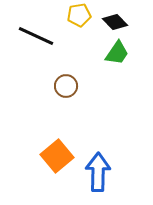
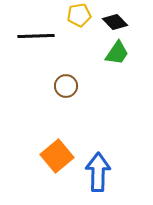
black line: rotated 27 degrees counterclockwise
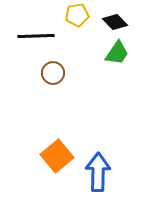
yellow pentagon: moved 2 px left
brown circle: moved 13 px left, 13 px up
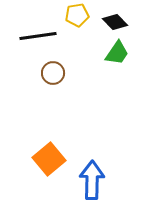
black line: moved 2 px right; rotated 6 degrees counterclockwise
orange square: moved 8 px left, 3 px down
blue arrow: moved 6 px left, 8 px down
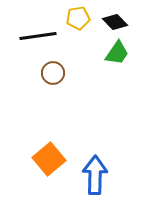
yellow pentagon: moved 1 px right, 3 px down
blue arrow: moved 3 px right, 5 px up
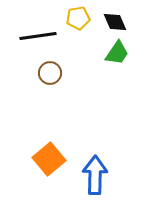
black diamond: rotated 20 degrees clockwise
brown circle: moved 3 px left
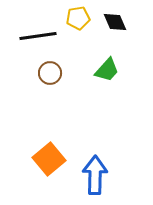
green trapezoid: moved 10 px left, 17 px down; rotated 8 degrees clockwise
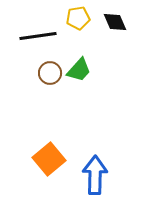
green trapezoid: moved 28 px left
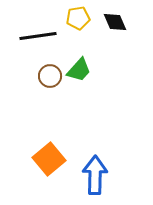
brown circle: moved 3 px down
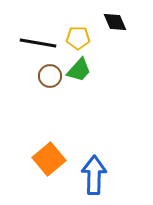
yellow pentagon: moved 20 px down; rotated 10 degrees clockwise
black line: moved 7 px down; rotated 18 degrees clockwise
blue arrow: moved 1 px left
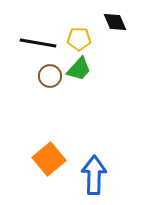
yellow pentagon: moved 1 px right, 1 px down
green trapezoid: moved 1 px up
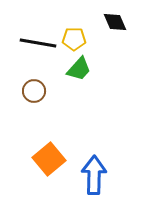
yellow pentagon: moved 5 px left
brown circle: moved 16 px left, 15 px down
